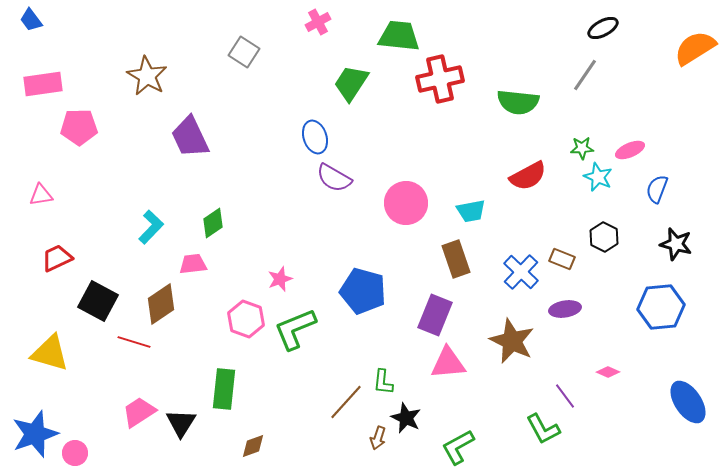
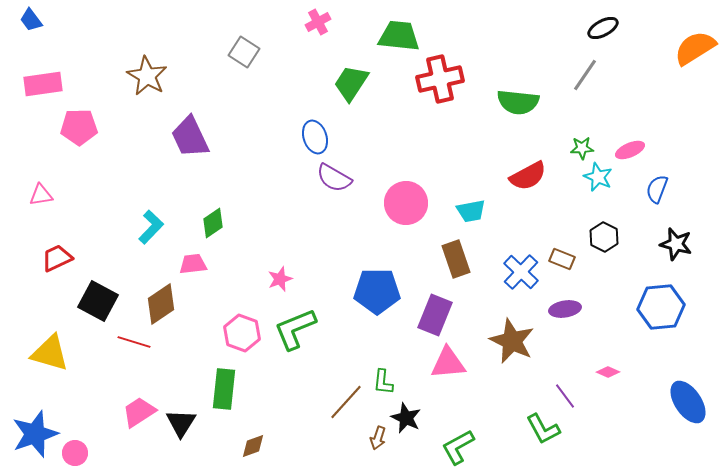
blue pentagon at (363, 291): moved 14 px right; rotated 15 degrees counterclockwise
pink hexagon at (246, 319): moved 4 px left, 14 px down
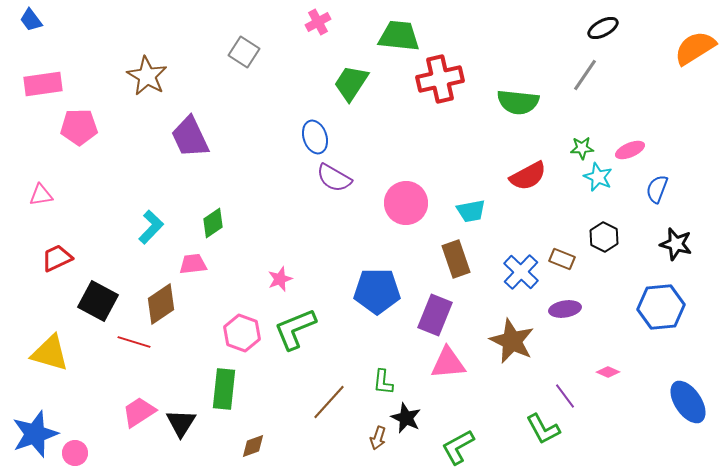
brown line at (346, 402): moved 17 px left
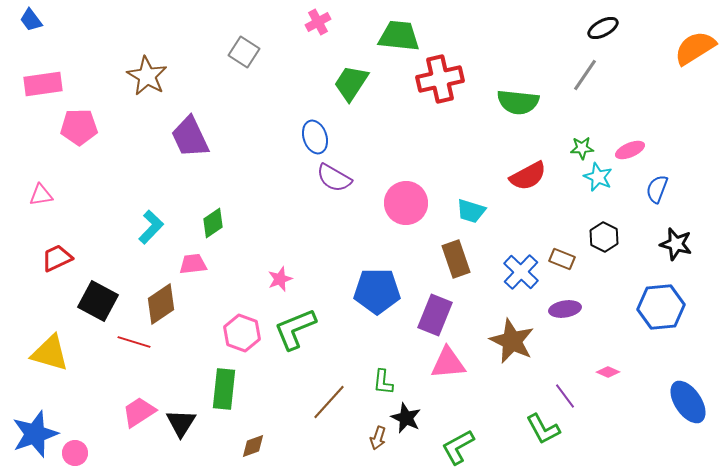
cyan trapezoid at (471, 211): rotated 28 degrees clockwise
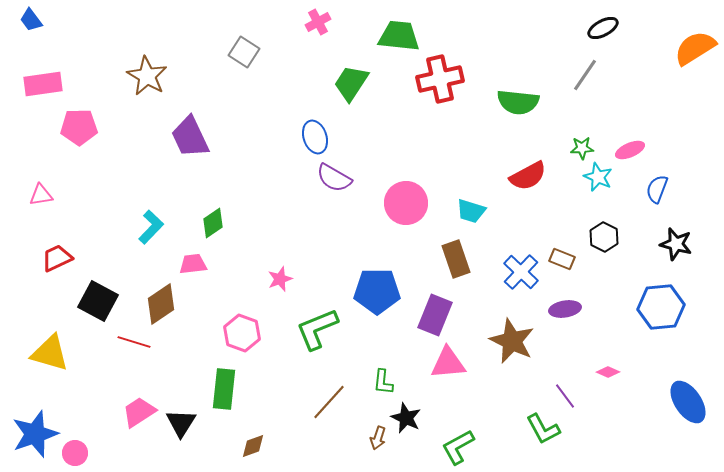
green L-shape at (295, 329): moved 22 px right
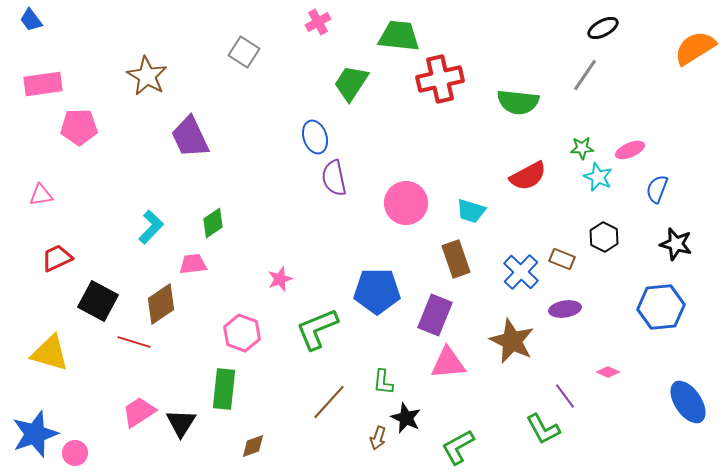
purple semicircle at (334, 178): rotated 48 degrees clockwise
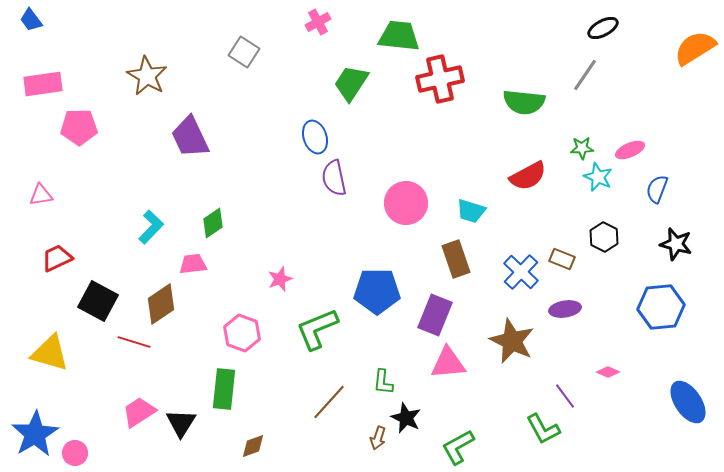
green semicircle at (518, 102): moved 6 px right
blue star at (35, 434): rotated 12 degrees counterclockwise
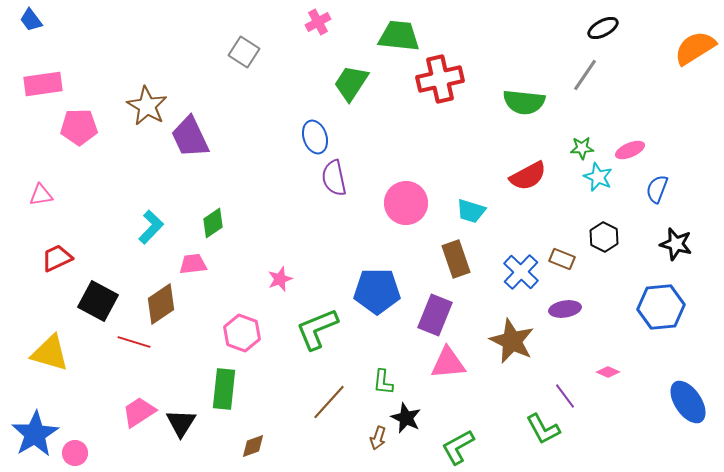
brown star at (147, 76): moved 30 px down
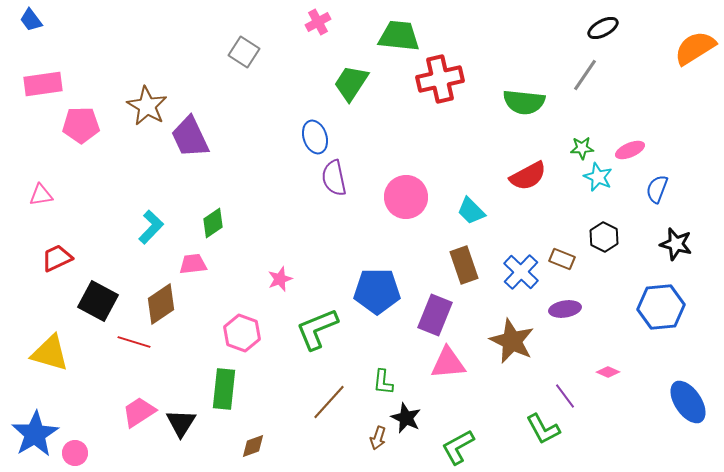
pink pentagon at (79, 127): moved 2 px right, 2 px up
pink circle at (406, 203): moved 6 px up
cyan trapezoid at (471, 211): rotated 28 degrees clockwise
brown rectangle at (456, 259): moved 8 px right, 6 px down
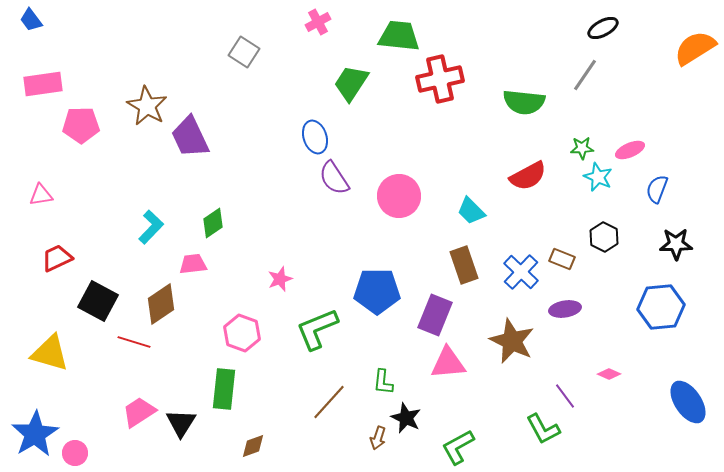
purple semicircle at (334, 178): rotated 21 degrees counterclockwise
pink circle at (406, 197): moved 7 px left, 1 px up
black star at (676, 244): rotated 16 degrees counterclockwise
pink diamond at (608, 372): moved 1 px right, 2 px down
